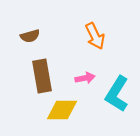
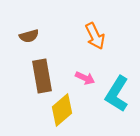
brown semicircle: moved 1 px left
pink arrow: rotated 36 degrees clockwise
yellow diamond: rotated 40 degrees counterclockwise
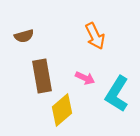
brown semicircle: moved 5 px left
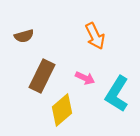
brown rectangle: rotated 36 degrees clockwise
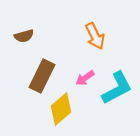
pink arrow: rotated 120 degrees clockwise
cyan L-shape: moved 6 px up; rotated 150 degrees counterclockwise
yellow diamond: moved 1 px left, 1 px up
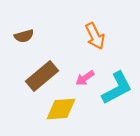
brown rectangle: rotated 24 degrees clockwise
yellow diamond: rotated 36 degrees clockwise
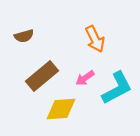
orange arrow: moved 3 px down
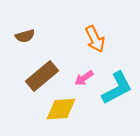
brown semicircle: moved 1 px right
pink arrow: moved 1 px left
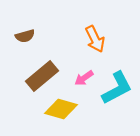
yellow diamond: rotated 20 degrees clockwise
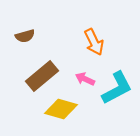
orange arrow: moved 1 px left, 3 px down
pink arrow: moved 1 px right, 1 px down; rotated 60 degrees clockwise
